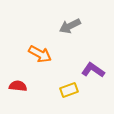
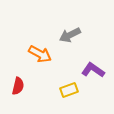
gray arrow: moved 9 px down
red semicircle: rotated 96 degrees clockwise
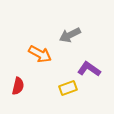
purple L-shape: moved 4 px left, 1 px up
yellow rectangle: moved 1 px left, 2 px up
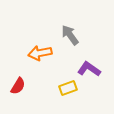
gray arrow: rotated 80 degrees clockwise
orange arrow: moved 1 px up; rotated 140 degrees clockwise
red semicircle: rotated 18 degrees clockwise
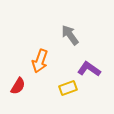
orange arrow: moved 8 px down; rotated 60 degrees counterclockwise
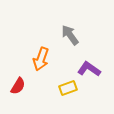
orange arrow: moved 1 px right, 2 px up
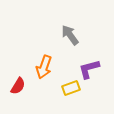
orange arrow: moved 3 px right, 8 px down
purple L-shape: rotated 50 degrees counterclockwise
yellow rectangle: moved 3 px right
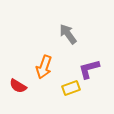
gray arrow: moved 2 px left, 1 px up
red semicircle: rotated 90 degrees clockwise
